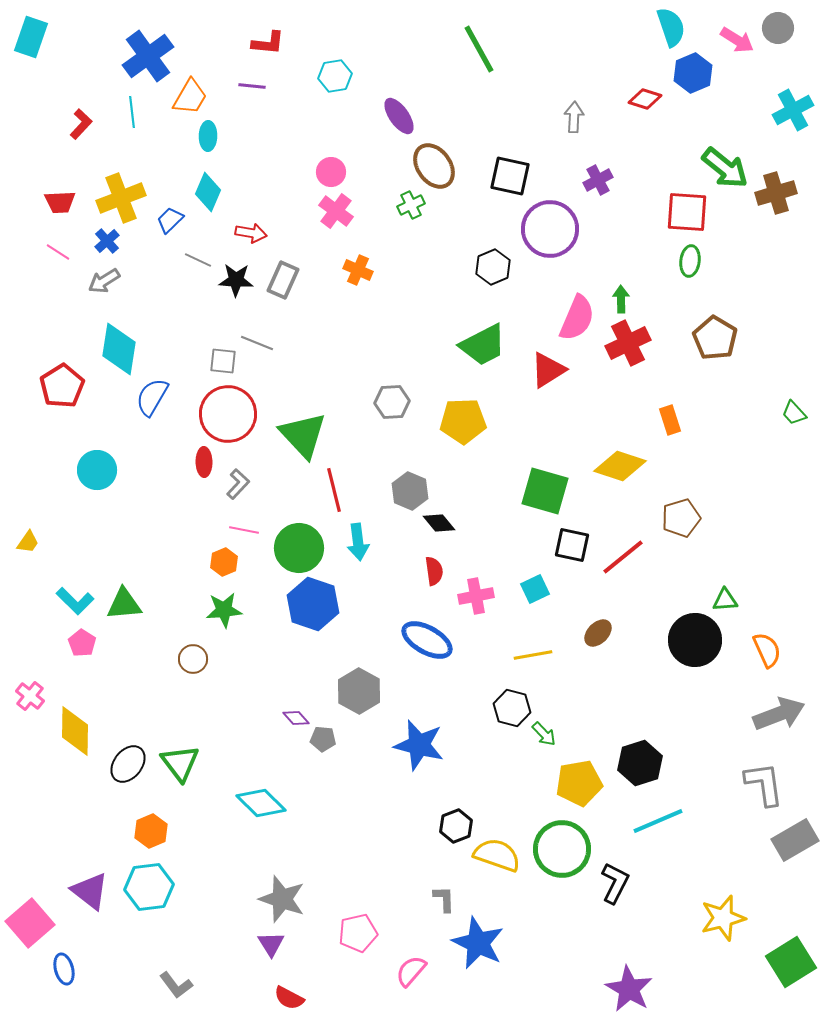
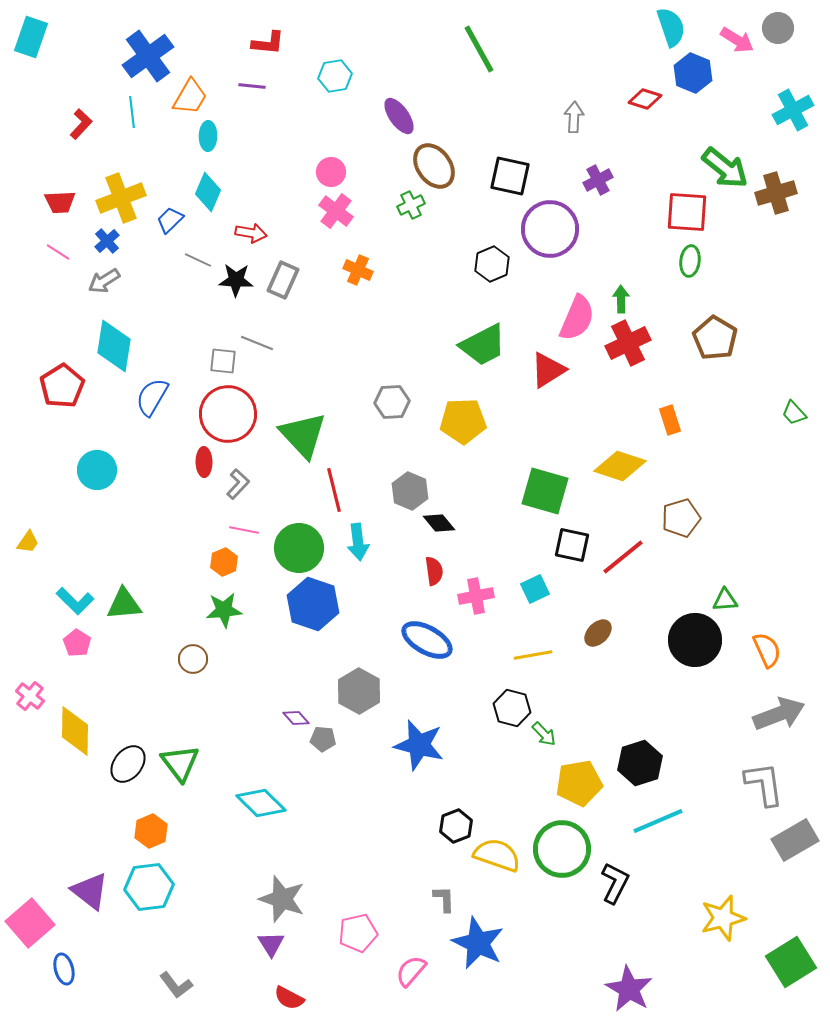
blue hexagon at (693, 73): rotated 15 degrees counterclockwise
black hexagon at (493, 267): moved 1 px left, 3 px up
cyan diamond at (119, 349): moved 5 px left, 3 px up
pink pentagon at (82, 643): moved 5 px left
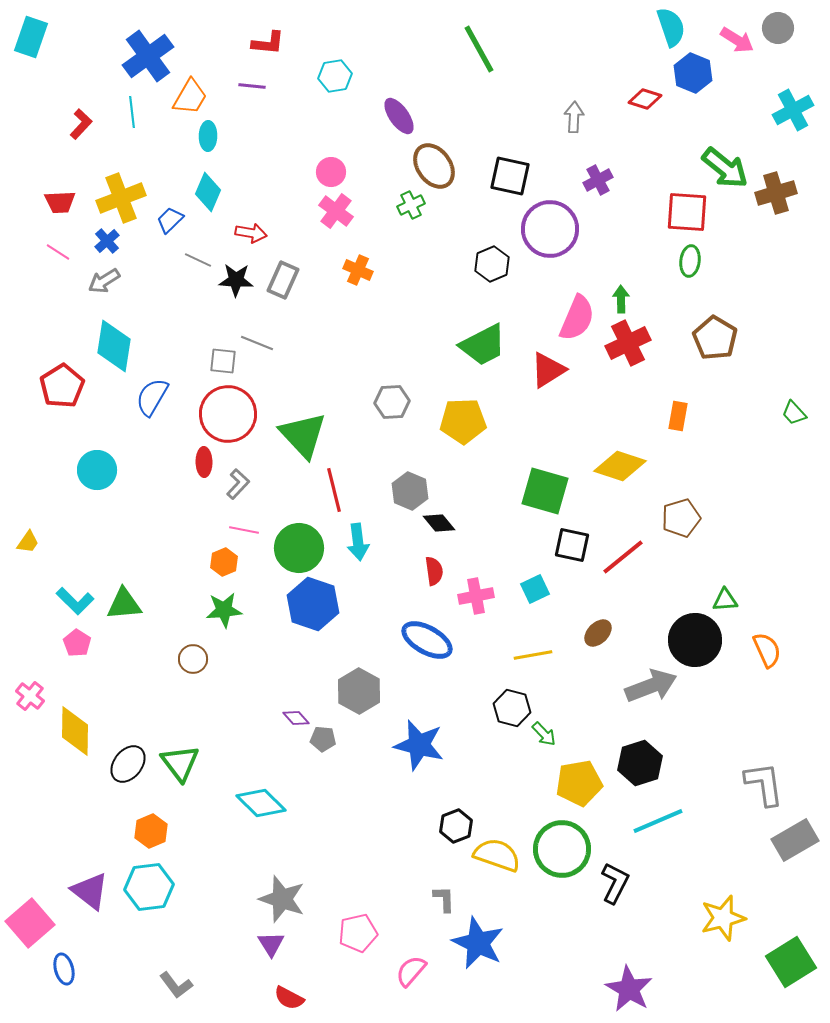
orange rectangle at (670, 420): moved 8 px right, 4 px up; rotated 28 degrees clockwise
gray arrow at (779, 714): moved 128 px left, 28 px up
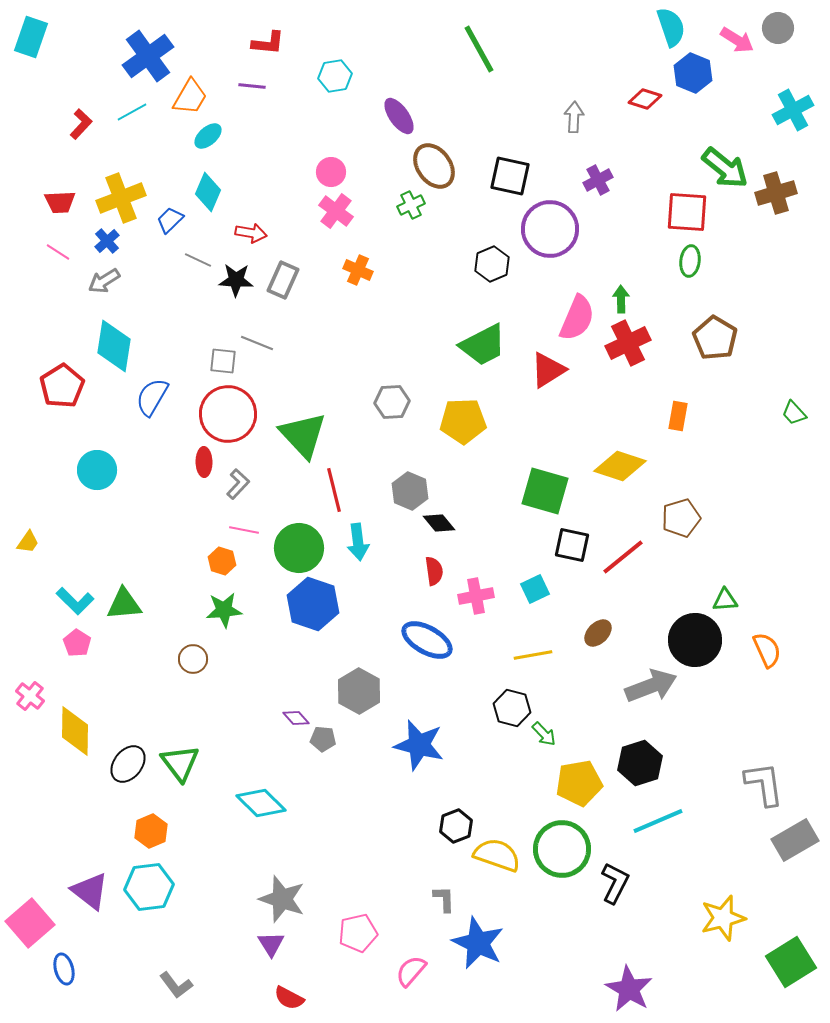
cyan line at (132, 112): rotated 68 degrees clockwise
cyan ellipse at (208, 136): rotated 48 degrees clockwise
orange hexagon at (224, 562): moved 2 px left, 1 px up; rotated 20 degrees counterclockwise
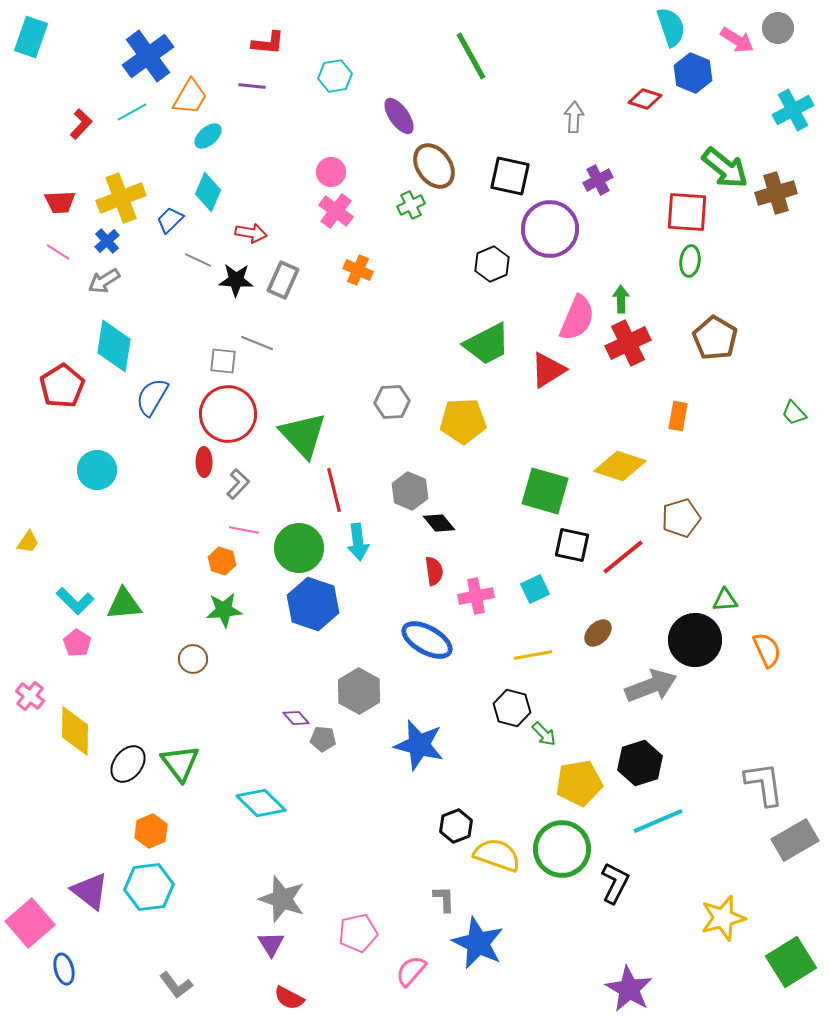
green line at (479, 49): moved 8 px left, 7 px down
green trapezoid at (483, 345): moved 4 px right, 1 px up
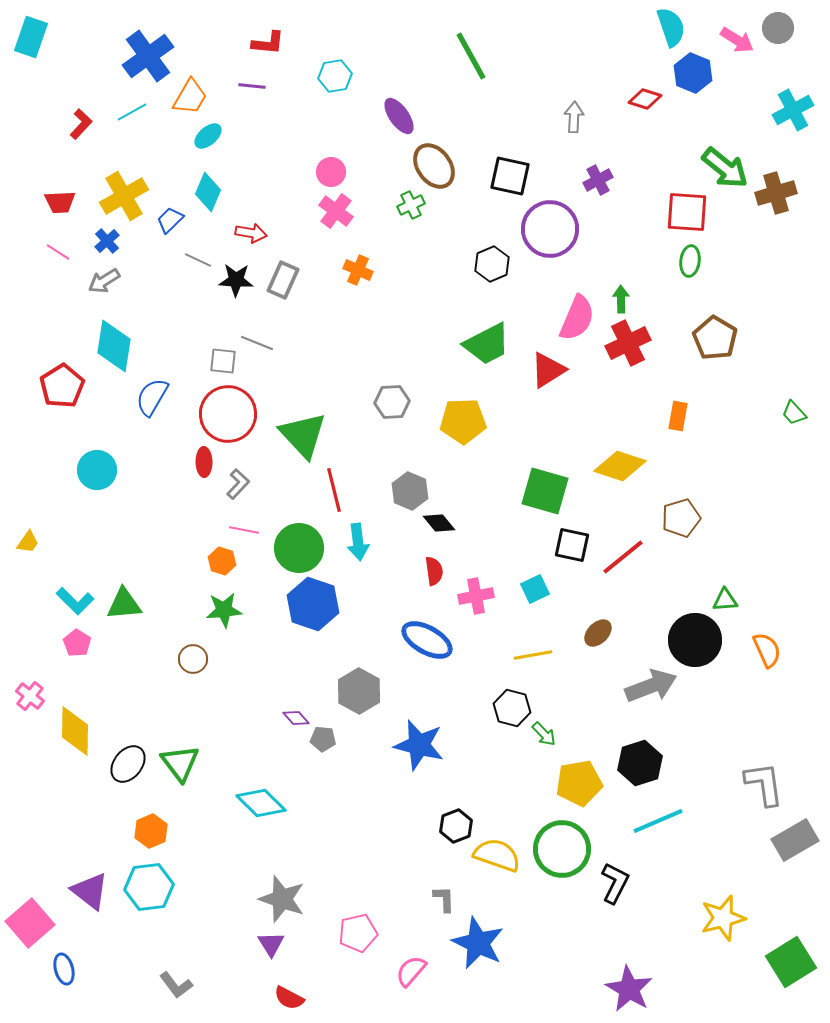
yellow cross at (121, 198): moved 3 px right, 2 px up; rotated 9 degrees counterclockwise
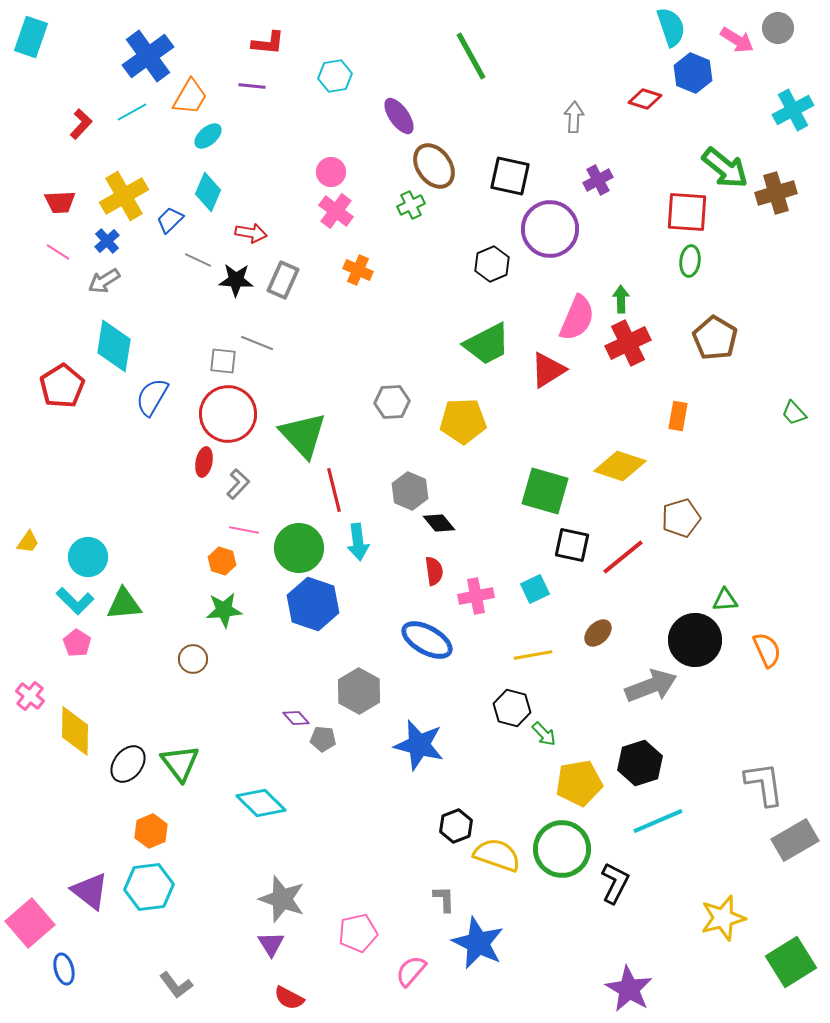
red ellipse at (204, 462): rotated 12 degrees clockwise
cyan circle at (97, 470): moved 9 px left, 87 px down
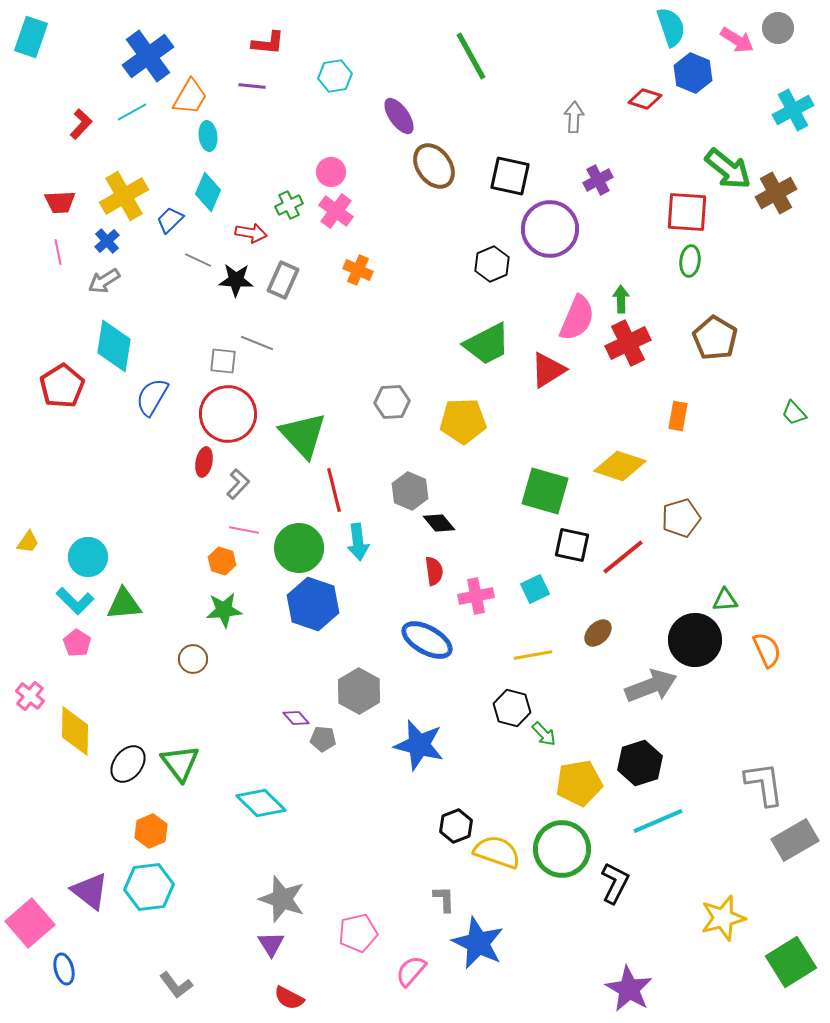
cyan ellipse at (208, 136): rotated 56 degrees counterclockwise
green arrow at (725, 168): moved 3 px right, 1 px down
brown cross at (776, 193): rotated 12 degrees counterclockwise
green cross at (411, 205): moved 122 px left
pink line at (58, 252): rotated 45 degrees clockwise
yellow semicircle at (497, 855): moved 3 px up
